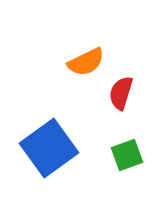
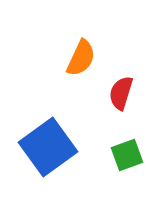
orange semicircle: moved 5 px left, 4 px up; rotated 39 degrees counterclockwise
blue square: moved 1 px left, 1 px up
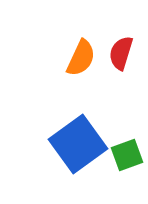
red semicircle: moved 40 px up
blue square: moved 30 px right, 3 px up
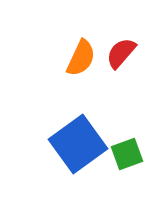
red semicircle: rotated 24 degrees clockwise
green square: moved 1 px up
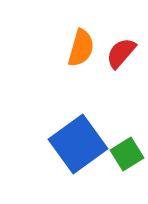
orange semicircle: moved 10 px up; rotated 9 degrees counterclockwise
green square: rotated 12 degrees counterclockwise
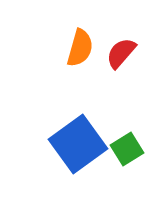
orange semicircle: moved 1 px left
green square: moved 5 px up
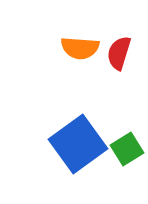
orange semicircle: rotated 78 degrees clockwise
red semicircle: moved 2 px left; rotated 24 degrees counterclockwise
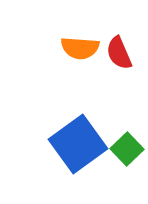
red semicircle: rotated 40 degrees counterclockwise
green square: rotated 12 degrees counterclockwise
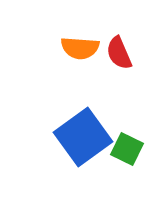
blue square: moved 5 px right, 7 px up
green square: rotated 20 degrees counterclockwise
